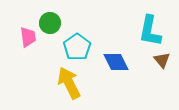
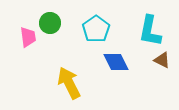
cyan pentagon: moved 19 px right, 18 px up
brown triangle: rotated 24 degrees counterclockwise
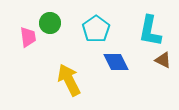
brown triangle: moved 1 px right
yellow arrow: moved 3 px up
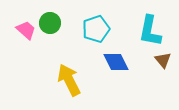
cyan pentagon: rotated 16 degrees clockwise
pink trapezoid: moved 2 px left, 7 px up; rotated 40 degrees counterclockwise
brown triangle: rotated 24 degrees clockwise
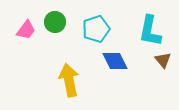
green circle: moved 5 px right, 1 px up
pink trapezoid: rotated 85 degrees clockwise
blue diamond: moved 1 px left, 1 px up
yellow arrow: rotated 16 degrees clockwise
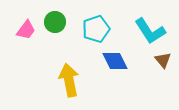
cyan L-shape: rotated 44 degrees counterclockwise
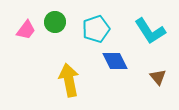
brown triangle: moved 5 px left, 17 px down
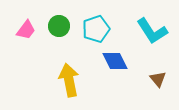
green circle: moved 4 px right, 4 px down
cyan L-shape: moved 2 px right
brown triangle: moved 2 px down
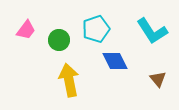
green circle: moved 14 px down
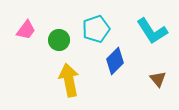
blue diamond: rotated 72 degrees clockwise
